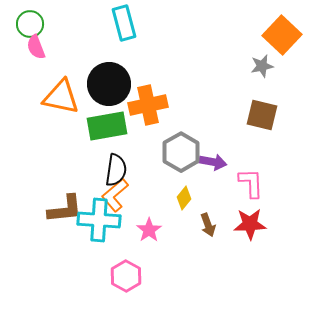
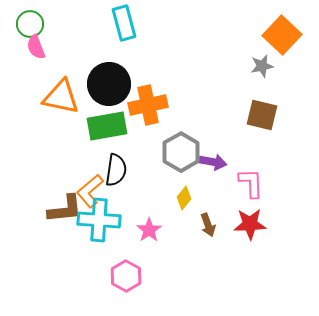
orange L-shape: moved 25 px left, 4 px up
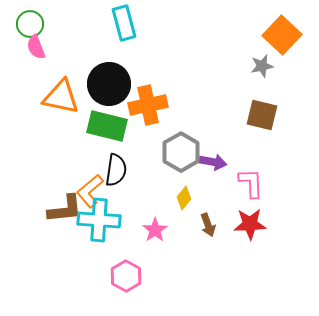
green rectangle: rotated 24 degrees clockwise
pink star: moved 6 px right
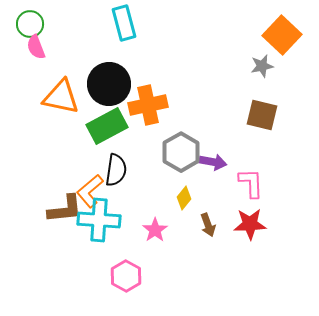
green rectangle: rotated 42 degrees counterclockwise
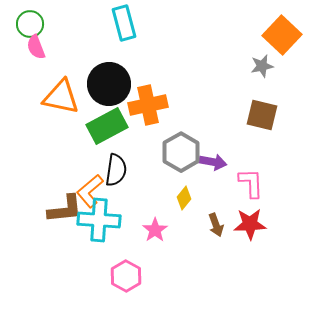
brown arrow: moved 8 px right
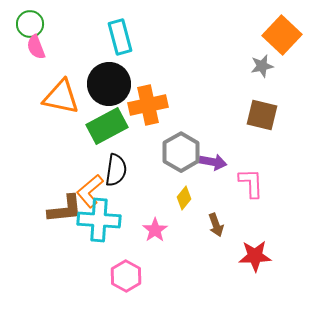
cyan rectangle: moved 4 px left, 14 px down
red star: moved 5 px right, 32 px down
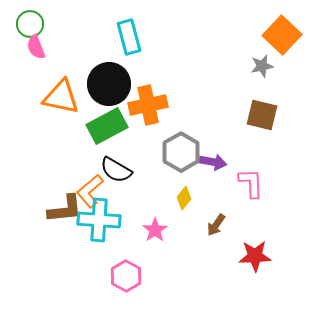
cyan rectangle: moved 9 px right
black semicircle: rotated 112 degrees clockwise
brown arrow: rotated 55 degrees clockwise
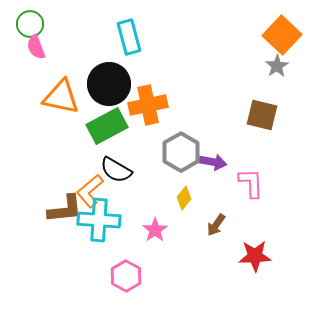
gray star: moved 15 px right; rotated 20 degrees counterclockwise
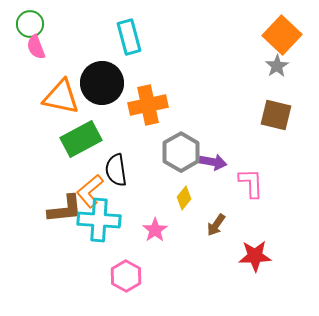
black circle: moved 7 px left, 1 px up
brown square: moved 14 px right
green rectangle: moved 26 px left, 13 px down
black semicircle: rotated 52 degrees clockwise
